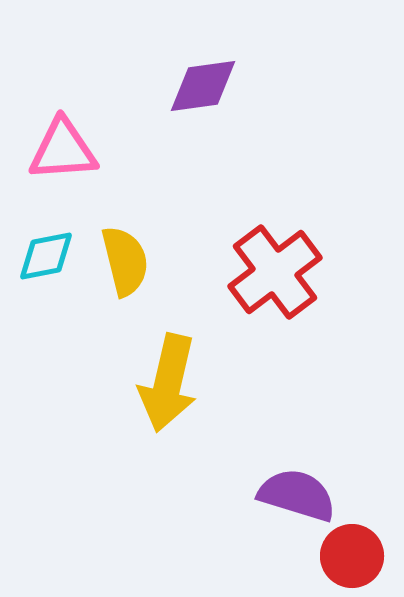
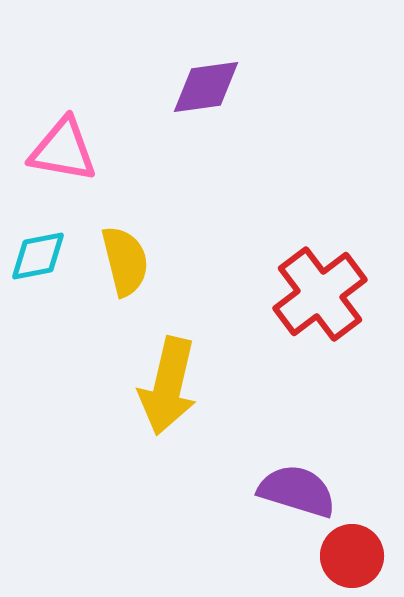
purple diamond: moved 3 px right, 1 px down
pink triangle: rotated 14 degrees clockwise
cyan diamond: moved 8 px left
red cross: moved 45 px right, 22 px down
yellow arrow: moved 3 px down
purple semicircle: moved 4 px up
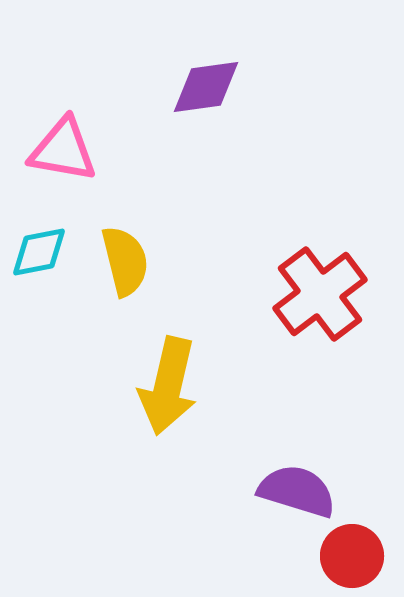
cyan diamond: moved 1 px right, 4 px up
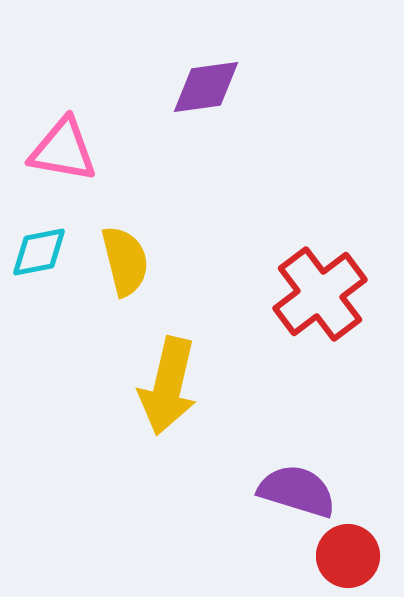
red circle: moved 4 px left
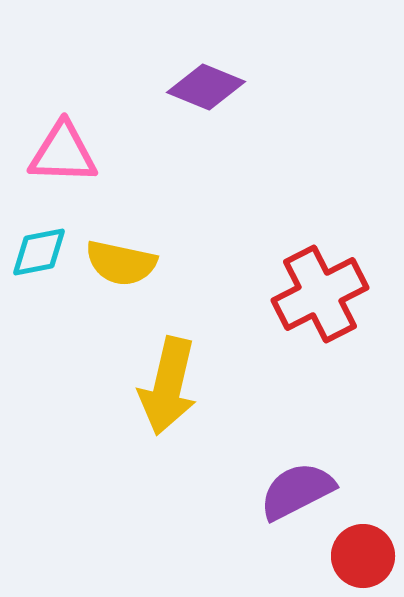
purple diamond: rotated 30 degrees clockwise
pink triangle: moved 3 px down; rotated 8 degrees counterclockwise
yellow semicircle: moved 4 px left, 2 px down; rotated 116 degrees clockwise
red cross: rotated 10 degrees clockwise
purple semicircle: rotated 44 degrees counterclockwise
red circle: moved 15 px right
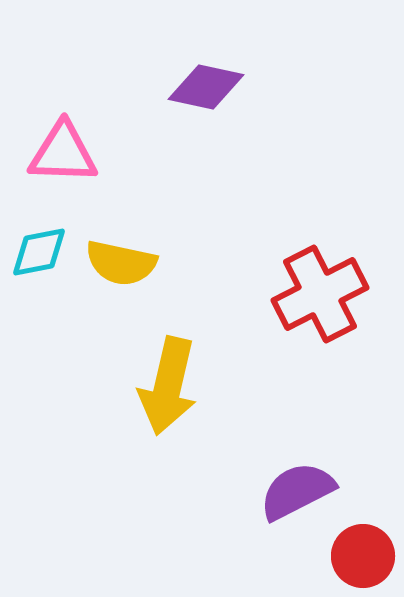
purple diamond: rotated 10 degrees counterclockwise
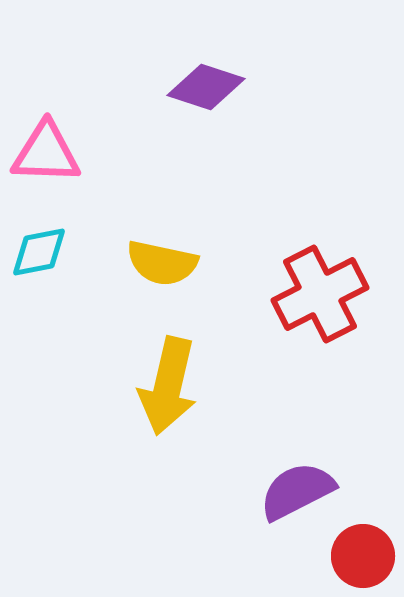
purple diamond: rotated 6 degrees clockwise
pink triangle: moved 17 px left
yellow semicircle: moved 41 px right
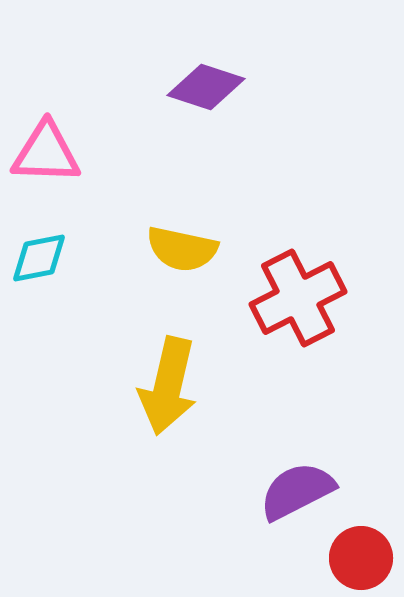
cyan diamond: moved 6 px down
yellow semicircle: moved 20 px right, 14 px up
red cross: moved 22 px left, 4 px down
red circle: moved 2 px left, 2 px down
